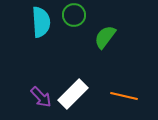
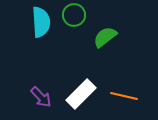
green semicircle: rotated 15 degrees clockwise
white rectangle: moved 8 px right
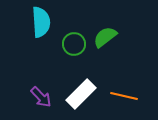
green circle: moved 29 px down
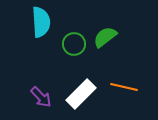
orange line: moved 9 px up
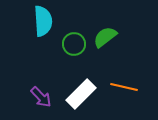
cyan semicircle: moved 2 px right, 1 px up
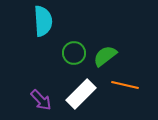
green semicircle: moved 19 px down
green circle: moved 9 px down
orange line: moved 1 px right, 2 px up
purple arrow: moved 3 px down
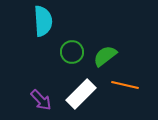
green circle: moved 2 px left, 1 px up
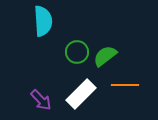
green circle: moved 5 px right
orange line: rotated 12 degrees counterclockwise
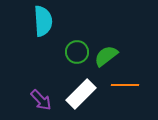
green semicircle: moved 1 px right
